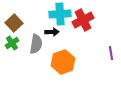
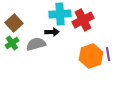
gray semicircle: rotated 114 degrees counterclockwise
purple line: moved 3 px left, 1 px down
orange hexagon: moved 28 px right, 6 px up
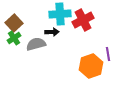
green cross: moved 2 px right, 5 px up
orange hexagon: moved 10 px down
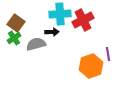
brown square: moved 2 px right; rotated 12 degrees counterclockwise
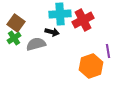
black arrow: rotated 16 degrees clockwise
purple line: moved 3 px up
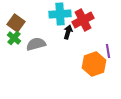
black arrow: moved 16 px right; rotated 88 degrees counterclockwise
green cross: rotated 16 degrees counterclockwise
orange hexagon: moved 3 px right, 2 px up
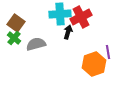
red cross: moved 2 px left, 3 px up
purple line: moved 1 px down
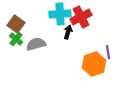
brown square: moved 1 px down
green cross: moved 2 px right, 1 px down
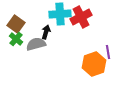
black arrow: moved 22 px left
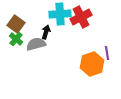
purple line: moved 1 px left, 1 px down
orange hexagon: moved 2 px left
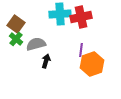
red cross: rotated 15 degrees clockwise
black arrow: moved 29 px down
purple line: moved 26 px left, 3 px up; rotated 16 degrees clockwise
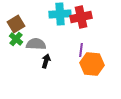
brown square: rotated 24 degrees clockwise
gray semicircle: rotated 18 degrees clockwise
orange hexagon: rotated 25 degrees clockwise
